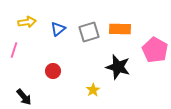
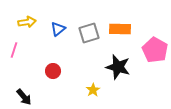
gray square: moved 1 px down
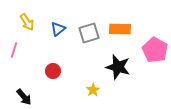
yellow arrow: rotated 66 degrees clockwise
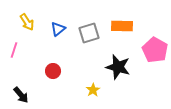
orange rectangle: moved 2 px right, 3 px up
black arrow: moved 3 px left, 2 px up
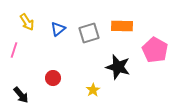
red circle: moved 7 px down
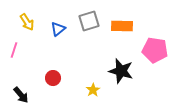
gray square: moved 12 px up
pink pentagon: rotated 20 degrees counterclockwise
black star: moved 3 px right, 4 px down
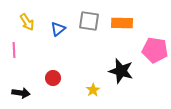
gray square: rotated 25 degrees clockwise
orange rectangle: moved 3 px up
pink line: rotated 21 degrees counterclockwise
black arrow: moved 2 px up; rotated 42 degrees counterclockwise
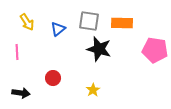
pink line: moved 3 px right, 2 px down
black star: moved 22 px left, 22 px up
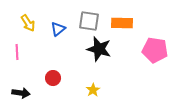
yellow arrow: moved 1 px right, 1 px down
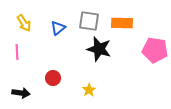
yellow arrow: moved 4 px left
blue triangle: moved 1 px up
yellow star: moved 4 px left
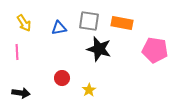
orange rectangle: rotated 10 degrees clockwise
blue triangle: moved 1 px right; rotated 28 degrees clockwise
red circle: moved 9 px right
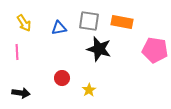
orange rectangle: moved 1 px up
